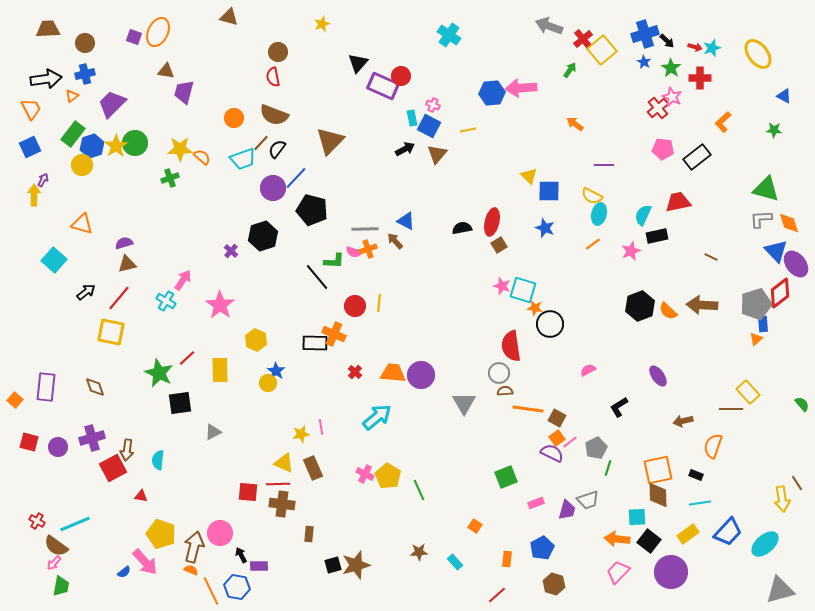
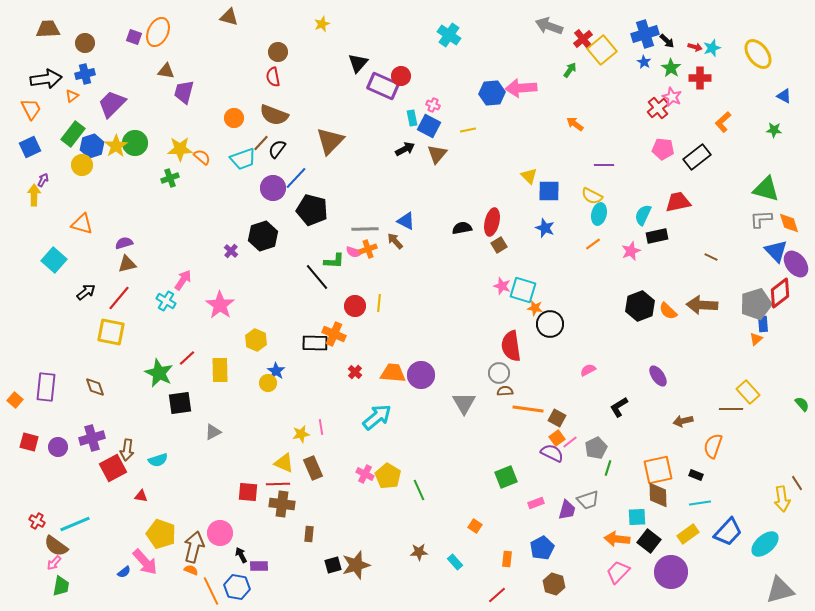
cyan semicircle at (158, 460): rotated 114 degrees counterclockwise
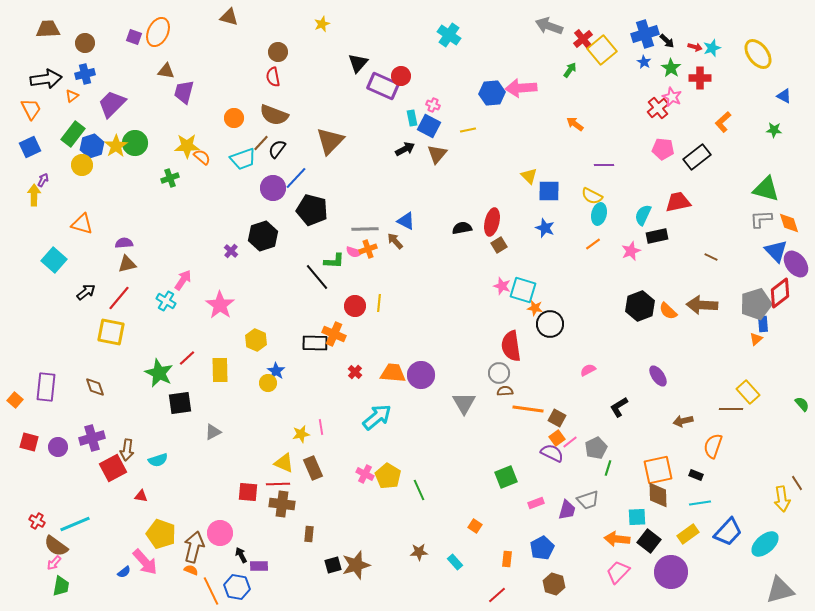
yellow star at (180, 149): moved 7 px right, 3 px up
purple semicircle at (124, 243): rotated 12 degrees clockwise
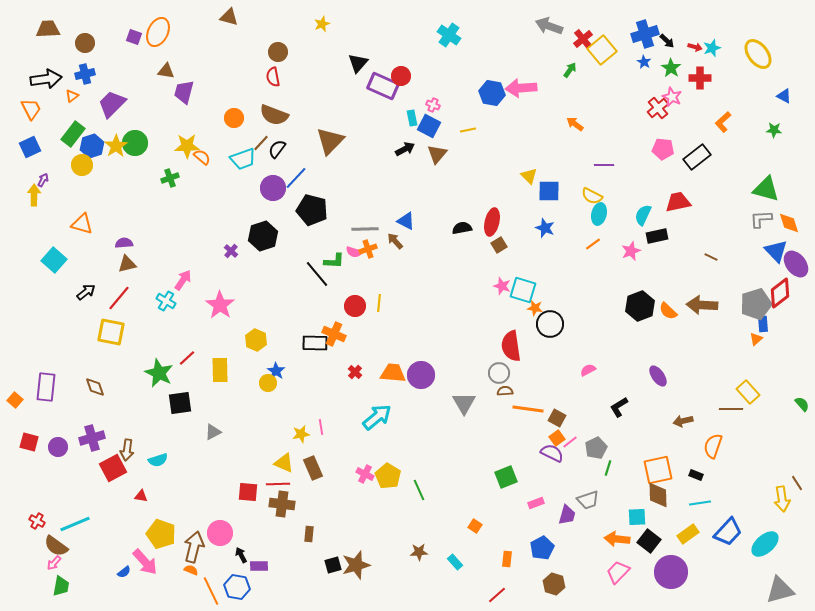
blue hexagon at (492, 93): rotated 15 degrees clockwise
black line at (317, 277): moved 3 px up
purple trapezoid at (567, 510): moved 5 px down
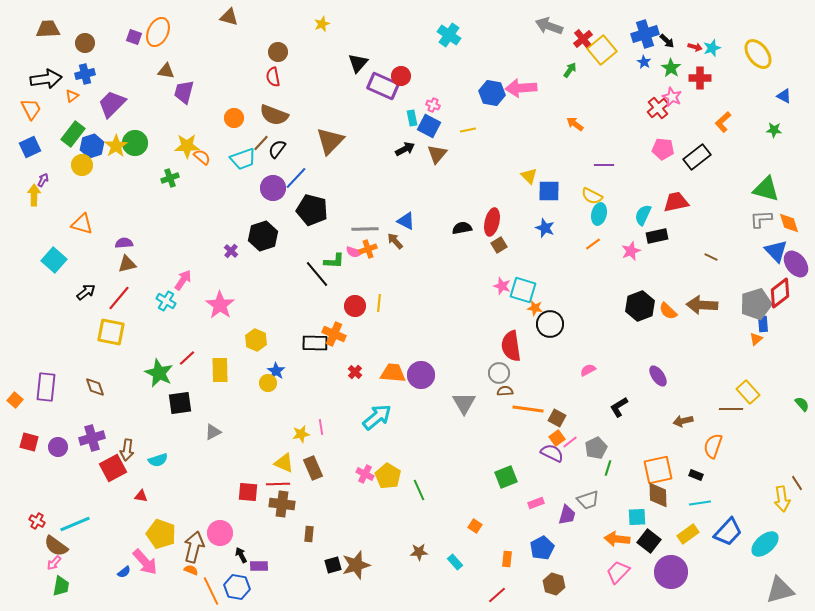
red trapezoid at (678, 202): moved 2 px left
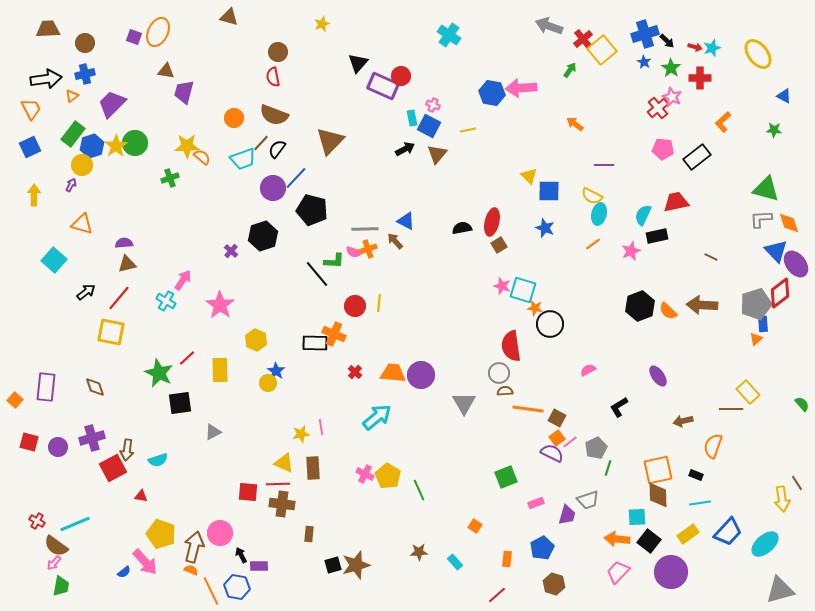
purple arrow at (43, 180): moved 28 px right, 5 px down
brown rectangle at (313, 468): rotated 20 degrees clockwise
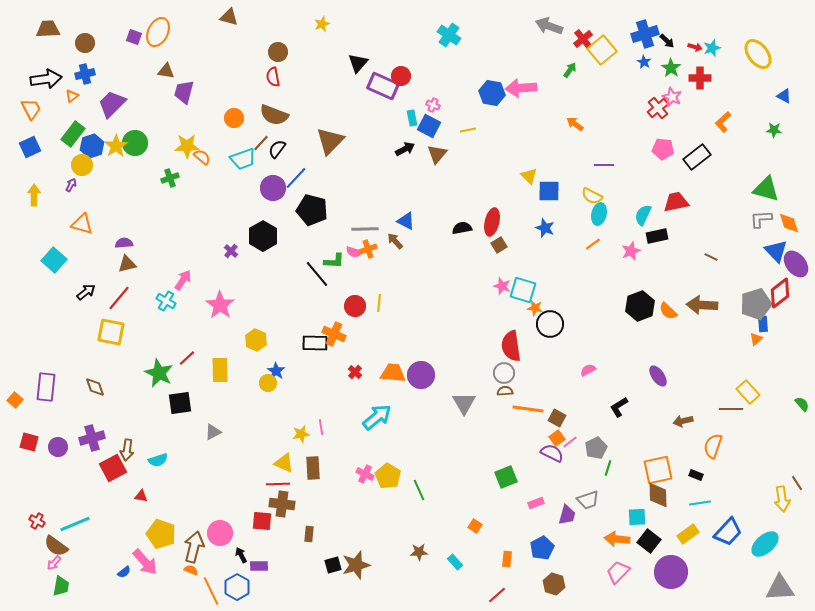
black hexagon at (263, 236): rotated 12 degrees counterclockwise
gray circle at (499, 373): moved 5 px right
red square at (248, 492): moved 14 px right, 29 px down
blue hexagon at (237, 587): rotated 20 degrees clockwise
gray triangle at (780, 590): moved 2 px up; rotated 12 degrees clockwise
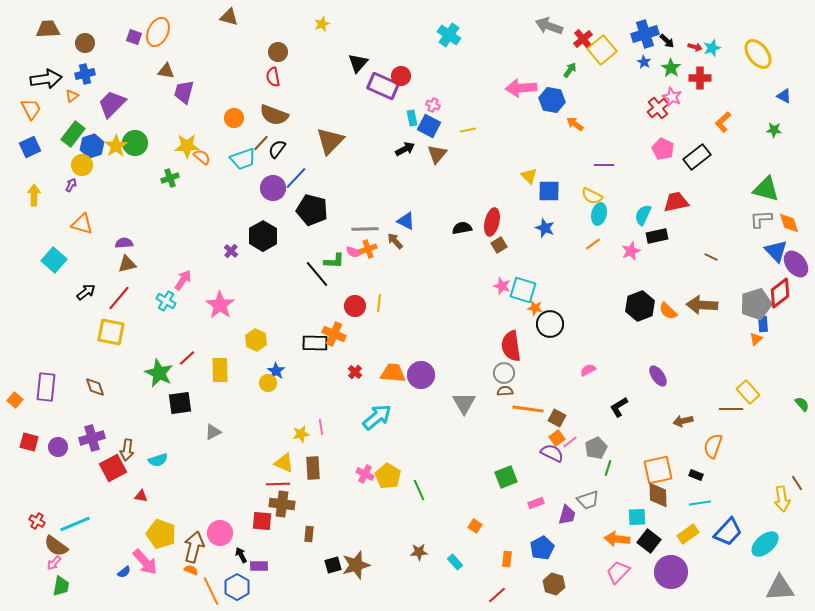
blue hexagon at (492, 93): moved 60 px right, 7 px down
pink pentagon at (663, 149): rotated 20 degrees clockwise
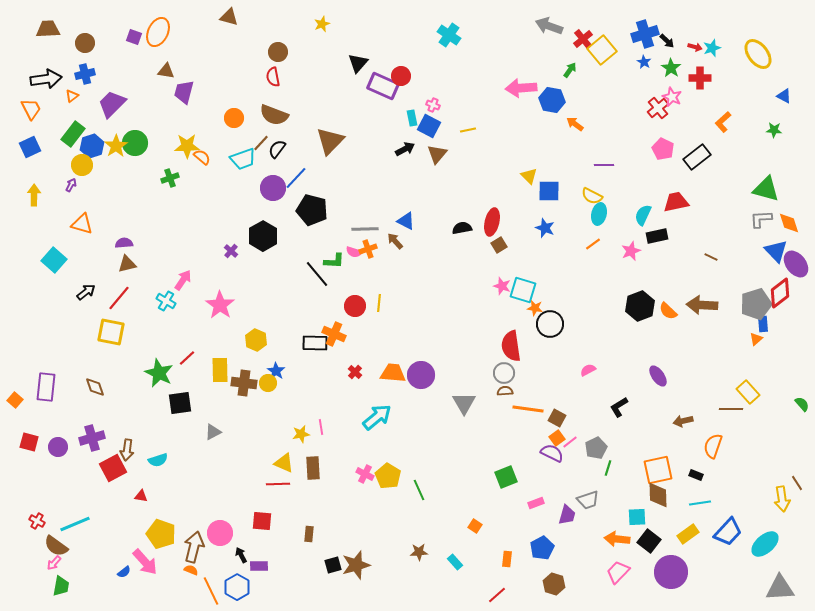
brown cross at (282, 504): moved 38 px left, 121 px up
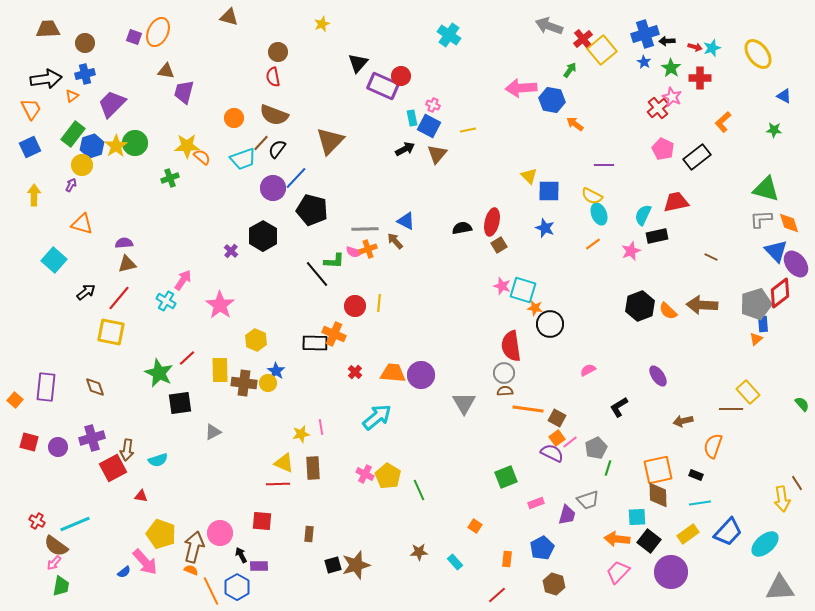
black arrow at (667, 41): rotated 133 degrees clockwise
cyan ellipse at (599, 214): rotated 35 degrees counterclockwise
